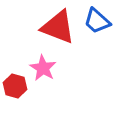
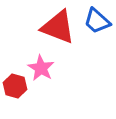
pink star: moved 2 px left
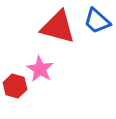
red triangle: rotated 6 degrees counterclockwise
pink star: moved 1 px left, 1 px down
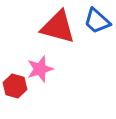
pink star: rotated 24 degrees clockwise
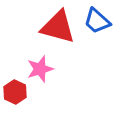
red hexagon: moved 6 px down; rotated 10 degrees clockwise
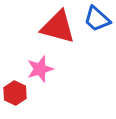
blue trapezoid: moved 2 px up
red hexagon: moved 1 px down
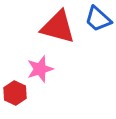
blue trapezoid: moved 1 px right
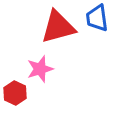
blue trapezoid: moved 1 px left, 1 px up; rotated 40 degrees clockwise
red triangle: rotated 30 degrees counterclockwise
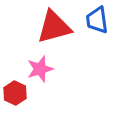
blue trapezoid: moved 2 px down
red triangle: moved 4 px left
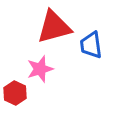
blue trapezoid: moved 6 px left, 25 px down
